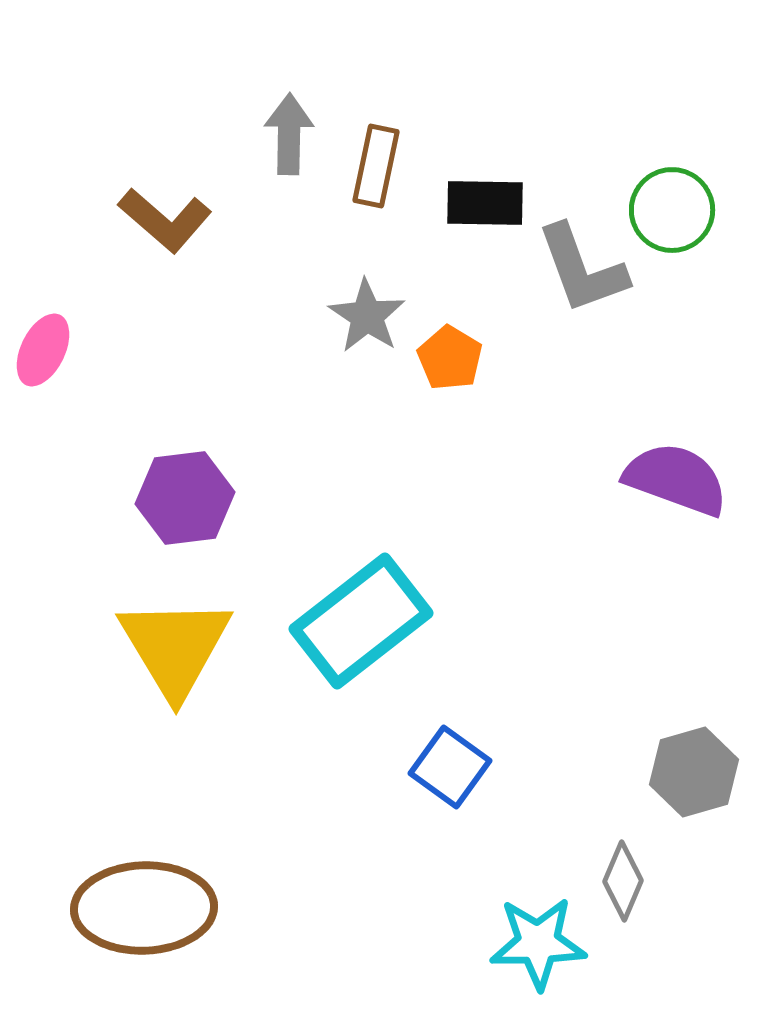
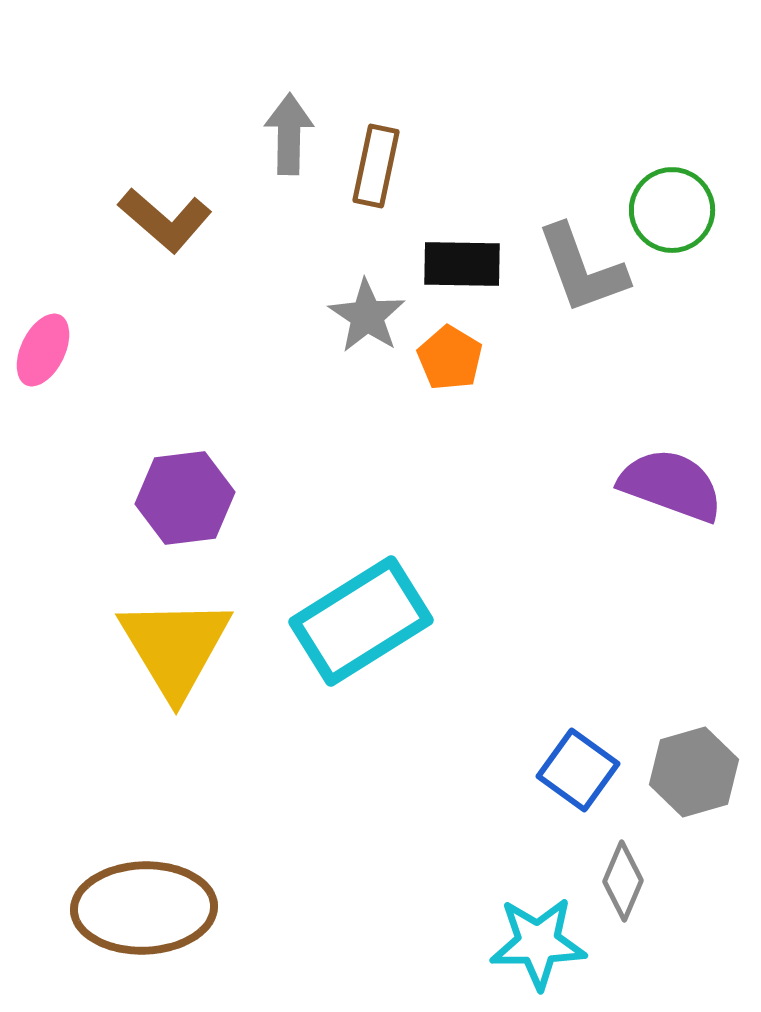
black rectangle: moved 23 px left, 61 px down
purple semicircle: moved 5 px left, 6 px down
cyan rectangle: rotated 6 degrees clockwise
blue square: moved 128 px right, 3 px down
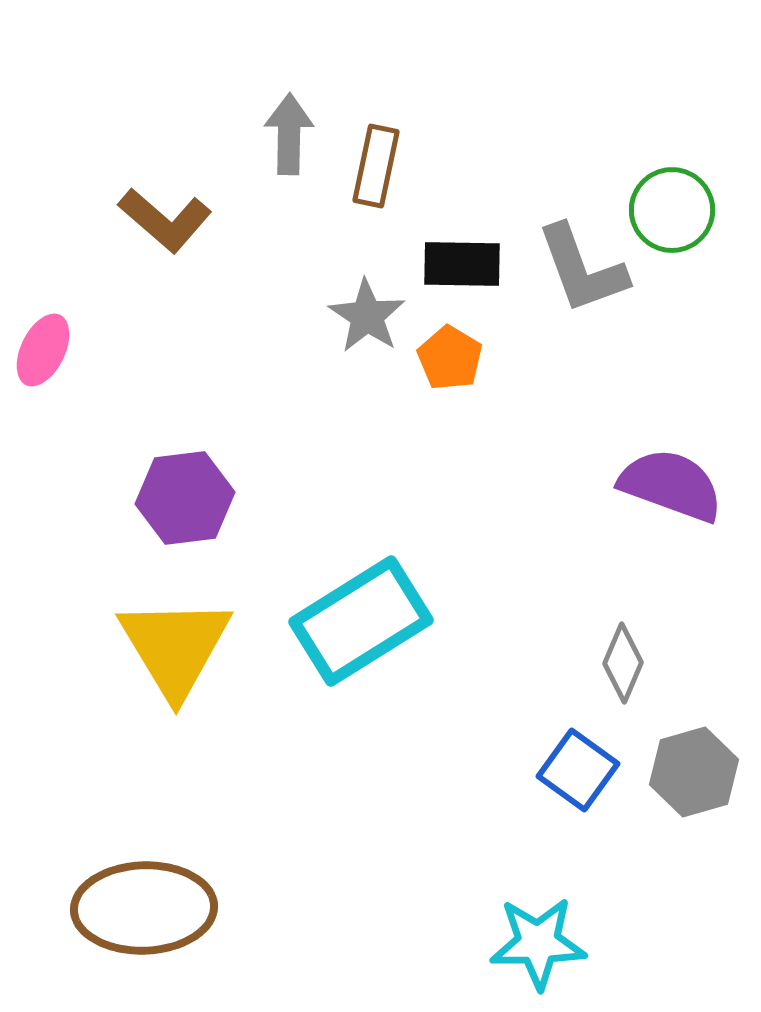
gray diamond: moved 218 px up
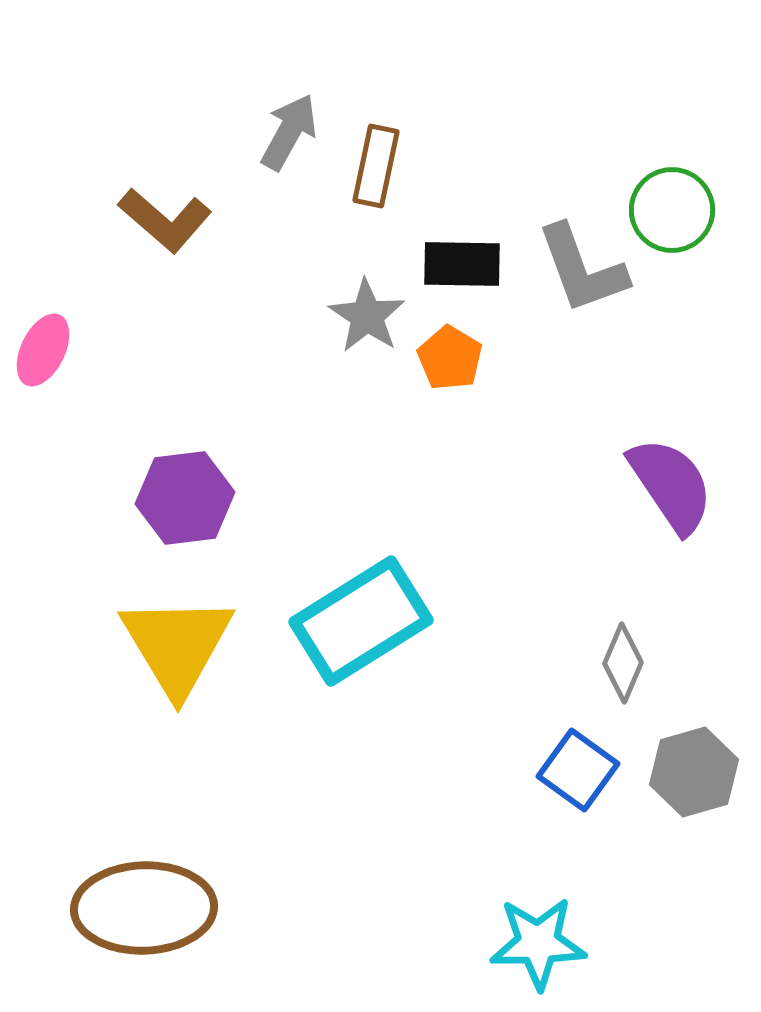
gray arrow: moved 2 px up; rotated 28 degrees clockwise
purple semicircle: rotated 36 degrees clockwise
yellow triangle: moved 2 px right, 2 px up
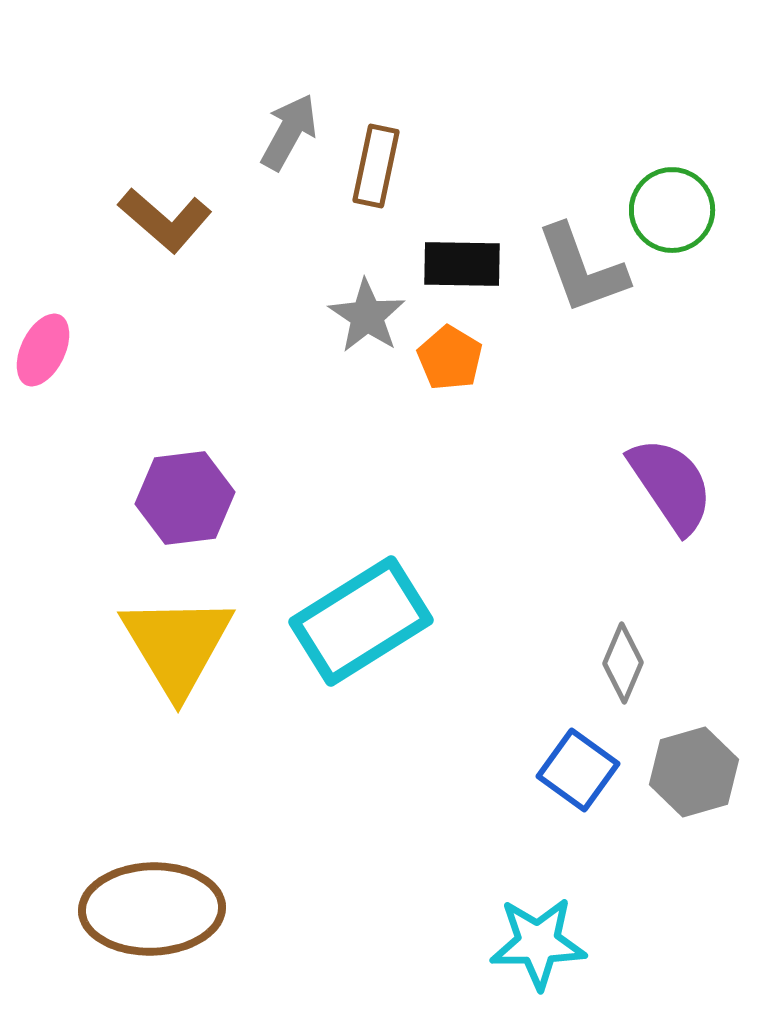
brown ellipse: moved 8 px right, 1 px down
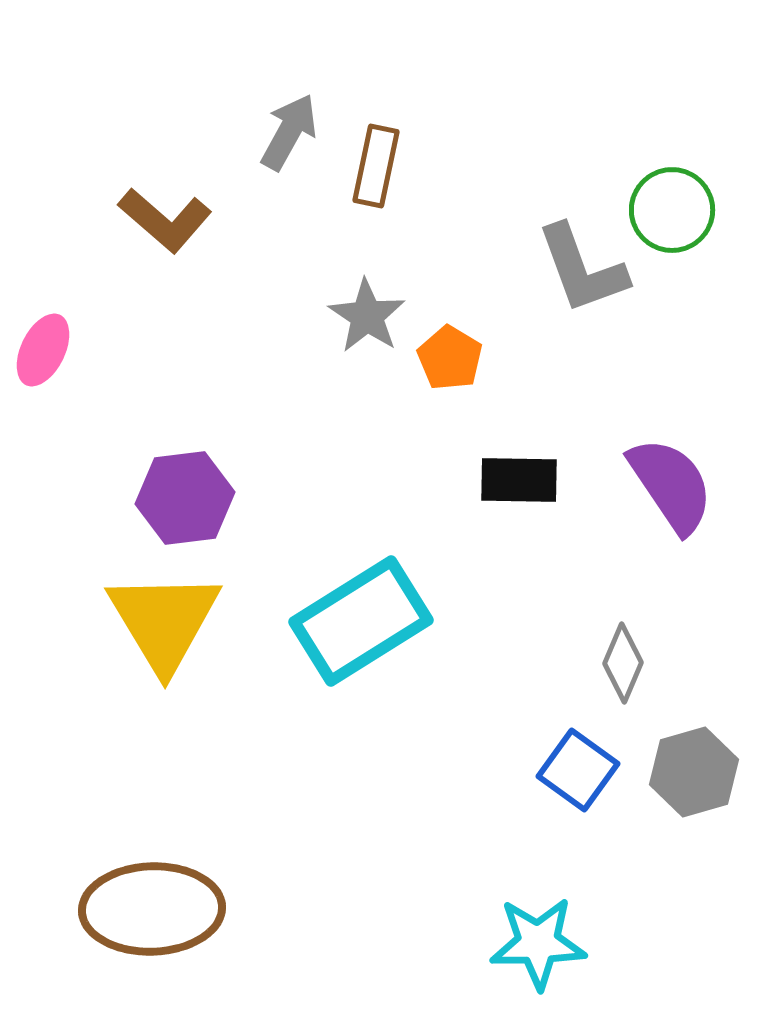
black rectangle: moved 57 px right, 216 px down
yellow triangle: moved 13 px left, 24 px up
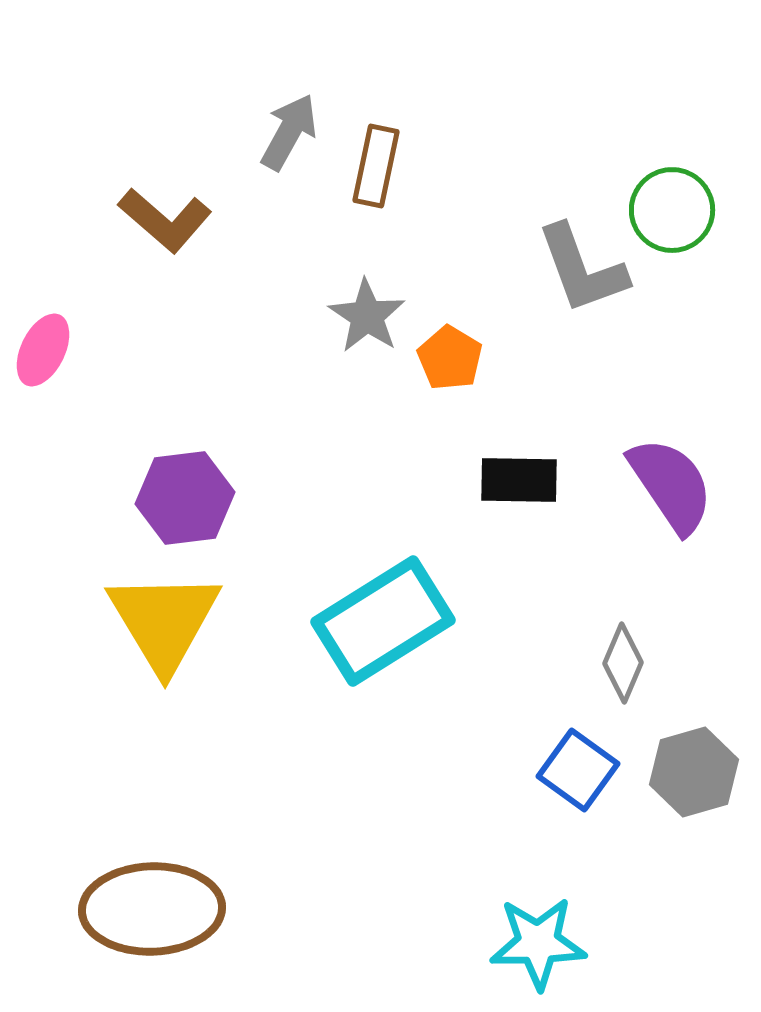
cyan rectangle: moved 22 px right
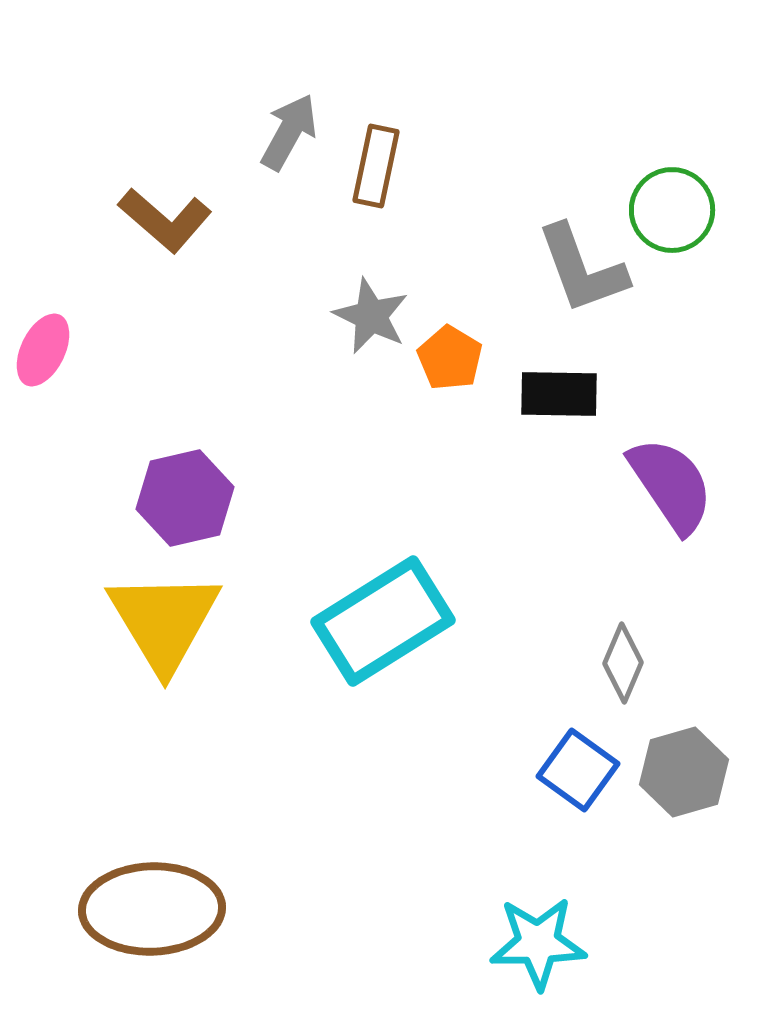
gray star: moved 4 px right; rotated 8 degrees counterclockwise
black rectangle: moved 40 px right, 86 px up
purple hexagon: rotated 6 degrees counterclockwise
gray hexagon: moved 10 px left
